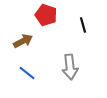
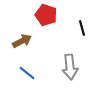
black line: moved 1 px left, 3 px down
brown arrow: moved 1 px left
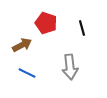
red pentagon: moved 8 px down
brown arrow: moved 4 px down
blue line: rotated 12 degrees counterclockwise
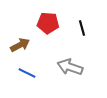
red pentagon: moved 2 px right; rotated 15 degrees counterclockwise
brown arrow: moved 2 px left
gray arrow: rotated 115 degrees clockwise
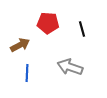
black line: moved 1 px down
blue line: rotated 66 degrees clockwise
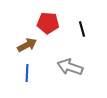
brown arrow: moved 7 px right
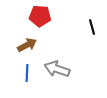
red pentagon: moved 8 px left, 7 px up
black line: moved 10 px right, 2 px up
gray arrow: moved 13 px left, 2 px down
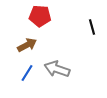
blue line: rotated 30 degrees clockwise
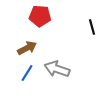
brown arrow: moved 3 px down
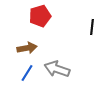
red pentagon: rotated 20 degrees counterclockwise
black line: rotated 21 degrees clockwise
brown arrow: rotated 18 degrees clockwise
